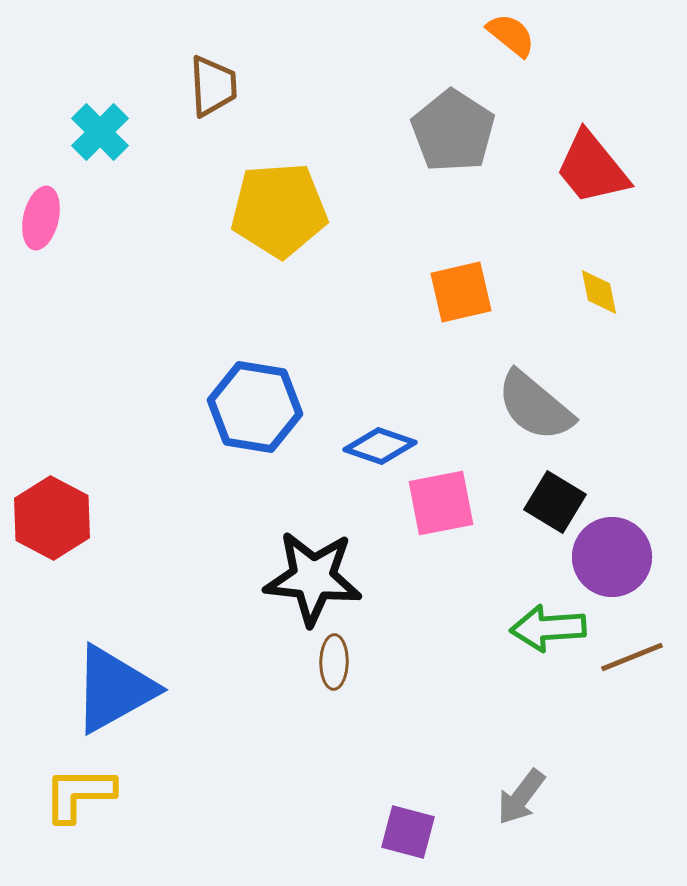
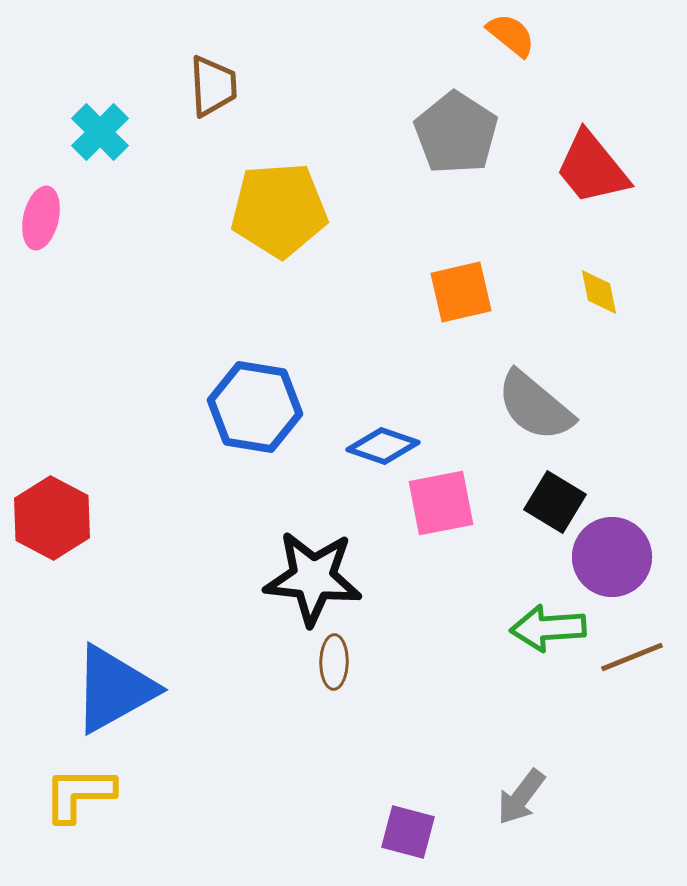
gray pentagon: moved 3 px right, 2 px down
blue diamond: moved 3 px right
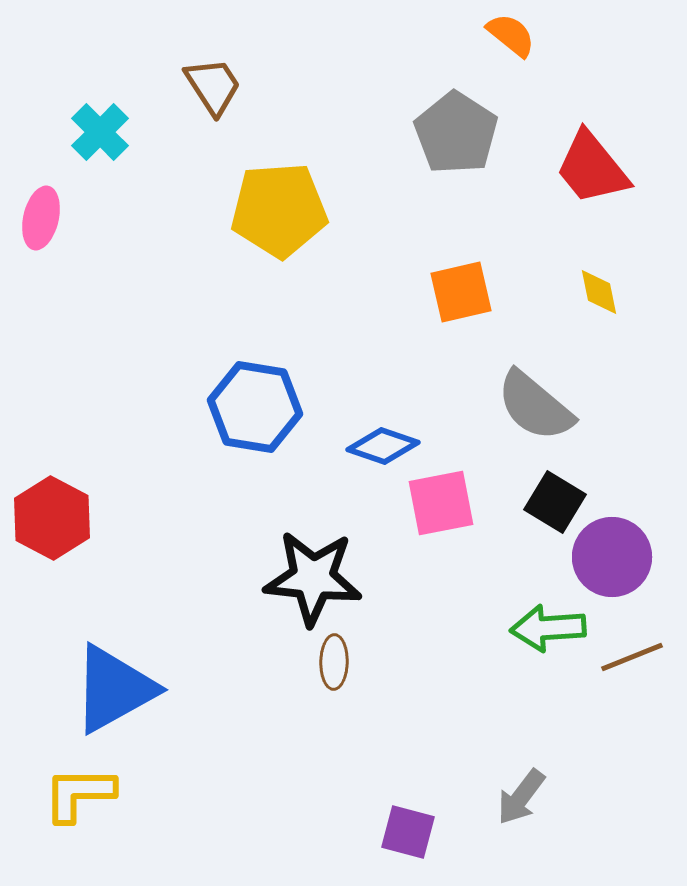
brown trapezoid: rotated 30 degrees counterclockwise
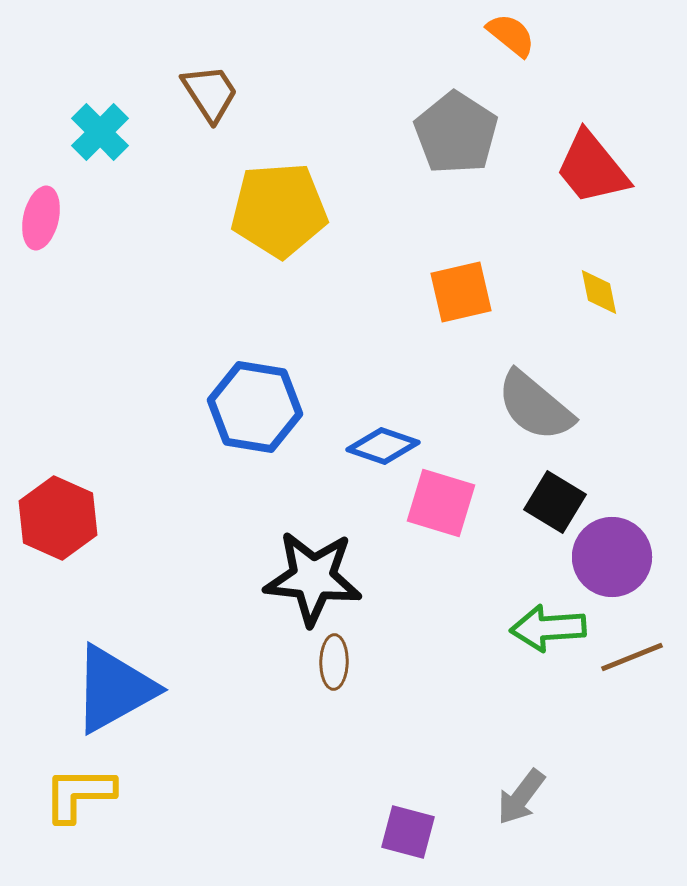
brown trapezoid: moved 3 px left, 7 px down
pink square: rotated 28 degrees clockwise
red hexagon: moved 6 px right; rotated 4 degrees counterclockwise
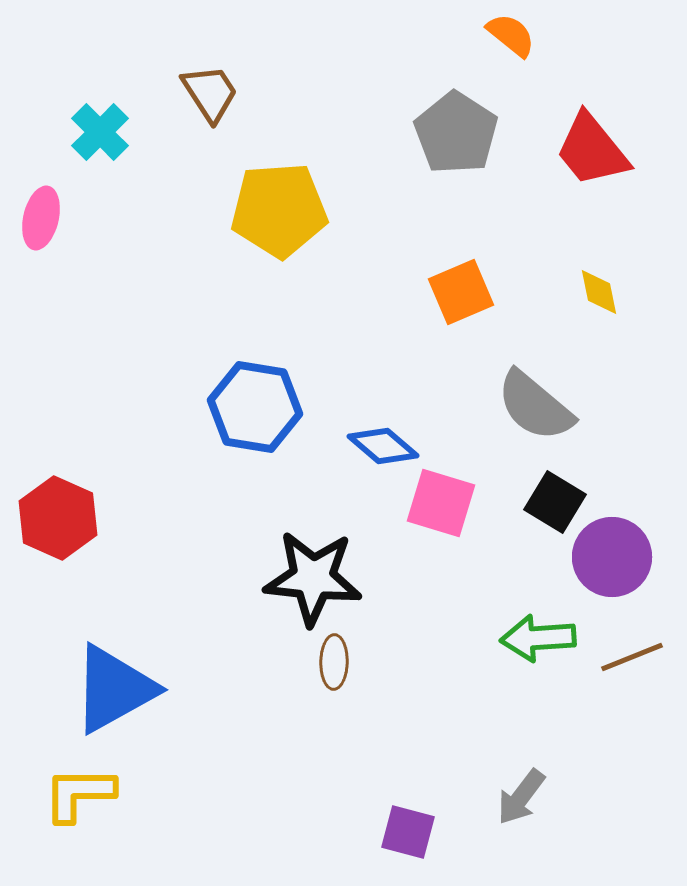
red trapezoid: moved 18 px up
orange square: rotated 10 degrees counterclockwise
blue diamond: rotated 22 degrees clockwise
green arrow: moved 10 px left, 10 px down
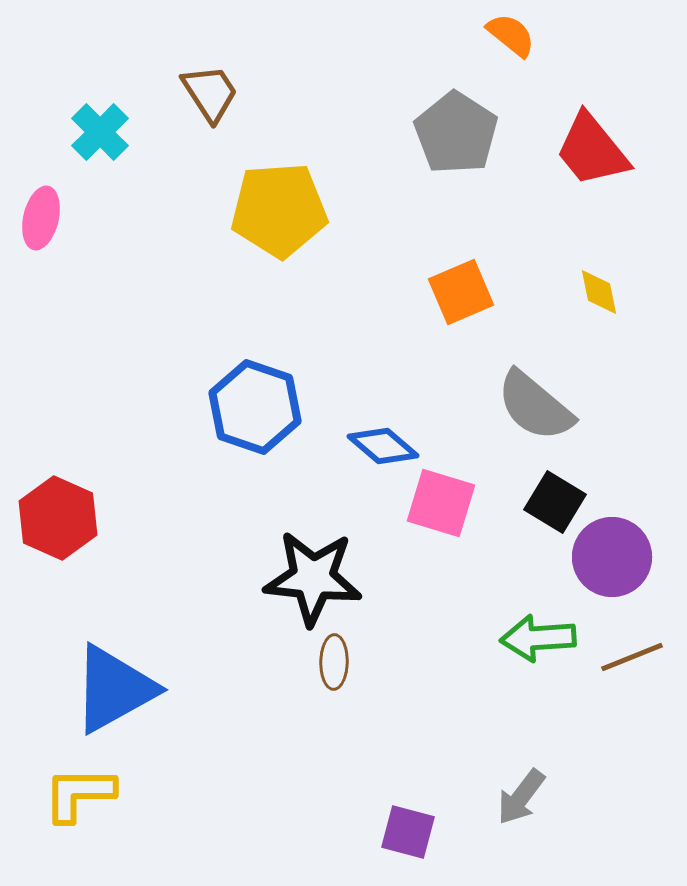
blue hexagon: rotated 10 degrees clockwise
